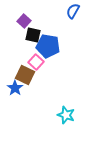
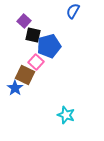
blue pentagon: moved 1 px right; rotated 25 degrees counterclockwise
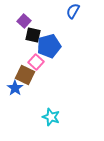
cyan star: moved 15 px left, 2 px down
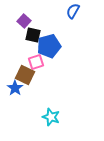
pink square: rotated 28 degrees clockwise
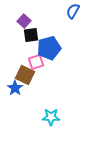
black square: moved 2 px left; rotated 21 degrees counterclockwise
blue pentagon: moved 2 px down
cyan star: rotated 18 degrees counterclockwise
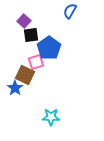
blue semicircle: moved 3 px left
blue pentagon: rotated 20 degrees counterclockwise
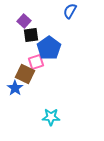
brown square: moved 1 px up
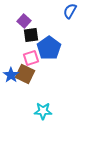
pink square: moved 5 px left, 4 px up
blue star: moved 4 px left, 13 px up
cyan star: moved 8 px left, 6 px up
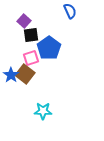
blue semicircle: rotated 126 degrees clockwise
brown square: rotated 12 degrees clockwise
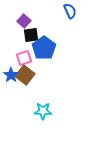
blue pentagon: moved 5 px left
pink square: moved 7 px left
brown square: moved 1 px down
